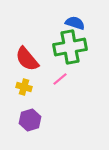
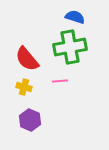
blue semicircle: moved 6 px up
pink line: moved 2 px down; rotated 35 degrees clockwise
purple hexagon: rotated 20 degrees counterclockwise
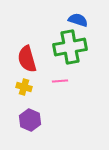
blue semicircle: moved 3 px right, 3 px down
red semicircle: rotated 24 degrees clockwise
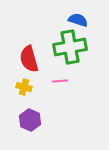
red semicircle: moved 2 px right
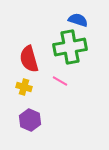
pink line: rotated 35 degrees clockwise
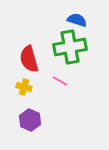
blue semicircle: moved 1 px left
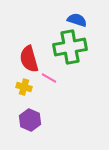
pink line: moved 11 px left, 3 px up
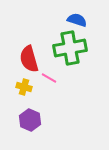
green cross: moved 1 px down
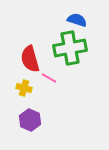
red semicircle: moved 1 px right
yellow cross: moved 1 px down
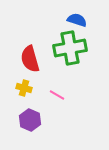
pink line: moved 8 px right, 17 px down
